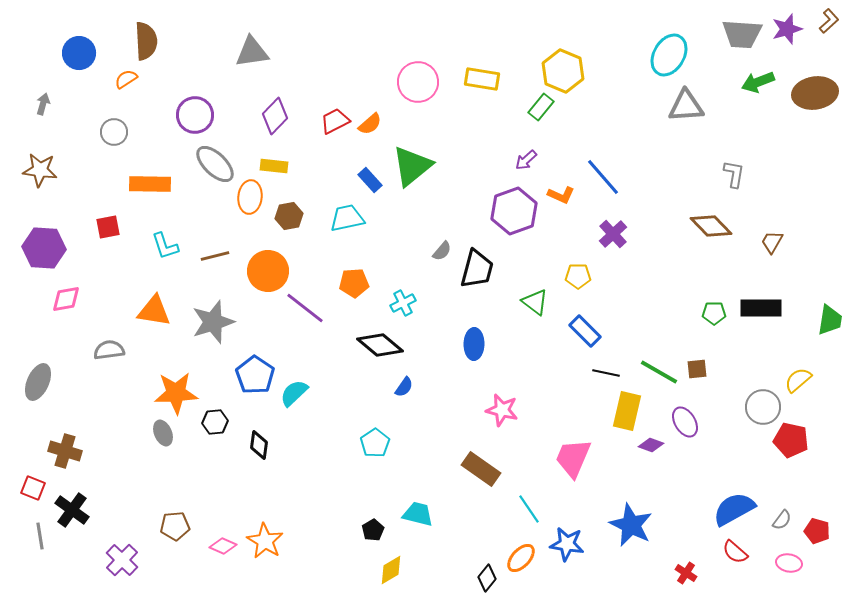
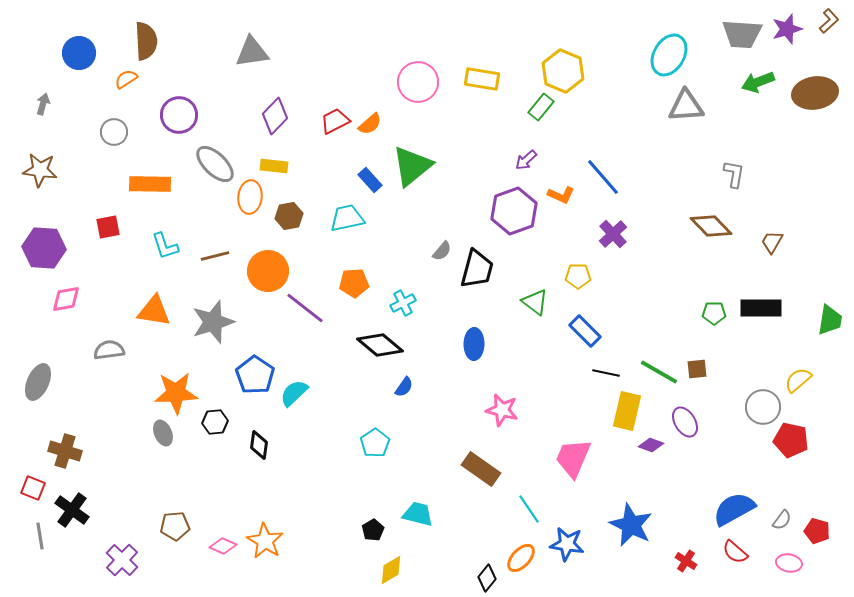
purple circle at (195, 115): moved 16 px left
red cross at (686, 573): moved 12 px up
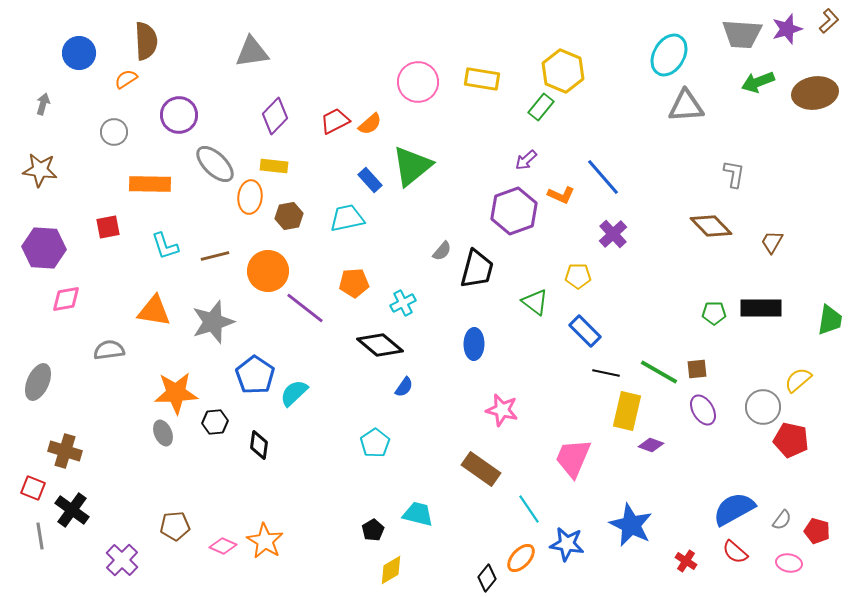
purple ellipse at (685, 422): moved 18 px right, 12 px up
